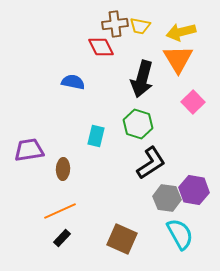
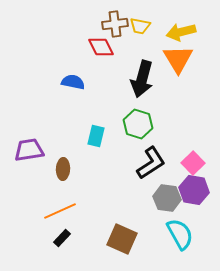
pink square: moved 61 px down
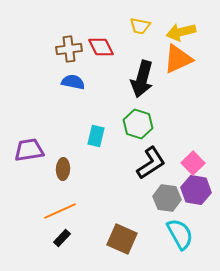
brown cross: moved 46 px left, 25 px down
orange triangle: rotated 36 degrees clockwise
purple hexagon: moved 2 px right
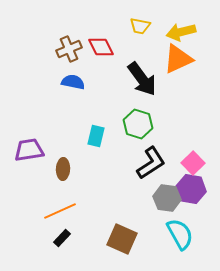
brown cross: rotated 15 degrees counterclockwise
black arrow: rotated 51 degrees counterclockwise
purple hexagon: moved 5 px left, 1 px up
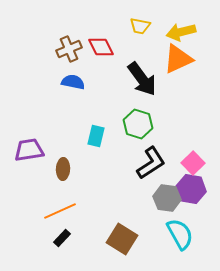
brown square: rotated 8 degrees clockwise
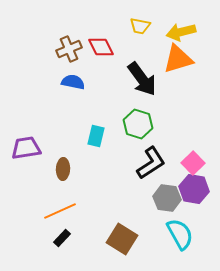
orange triangle: rotated 8 degrees clockwise
purple trapezoid: moved 3 px left, 2 px up
purple hexagon: moved 3 px right
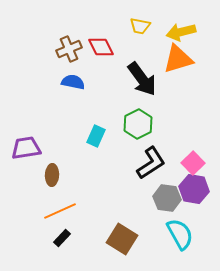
green hexagon: rotated 16 degrees clockwise
cyan rectangle: rotated 10 degrees clockwise
brown ellipse: moved 11 px left, 6 px down
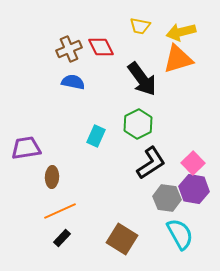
brown ellipse: moved 2 px down
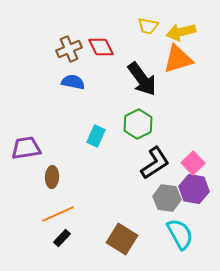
yellow trapezoid: moved 8 px right
black L-shape: moved 4 px right
orange line: moved 2 px left, 3 px down
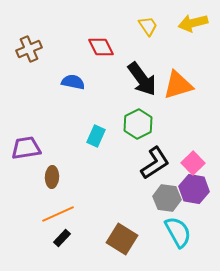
yellow trapezoid: rotated 135 degrees counterclockwise
yellow arrow: moved 12 px right, 9 px up
brown cross: moved 40 px left
orange triangle: moved 26 px down
cyan semicircle: moved 2 px left, 2 px up
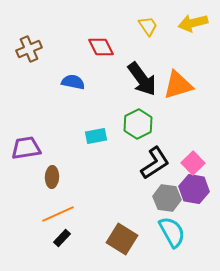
cyan rectangle: rotated 55 degrees clockwise
cyan semicircle: moved 6 px left
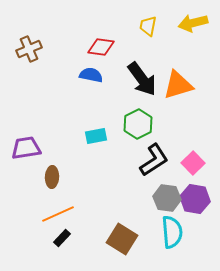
yellow trapezoid: rotated 135 degrees counterclockwise
red diamond: rotated 56 degrees counterclockwise
blue semicircle: moved 18 px right, 7 px up
black L-shape: moved 1 px left, 3 px up
purple hexagon: moved 1 px right, 10 px down
cyan semicircle: rotated 24 degrees clockwise
